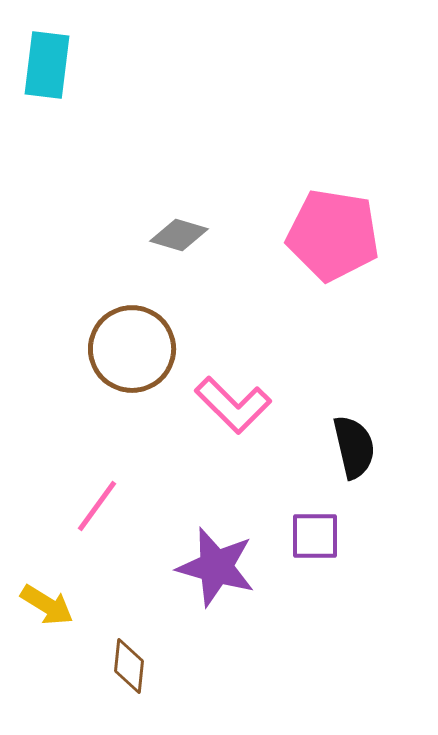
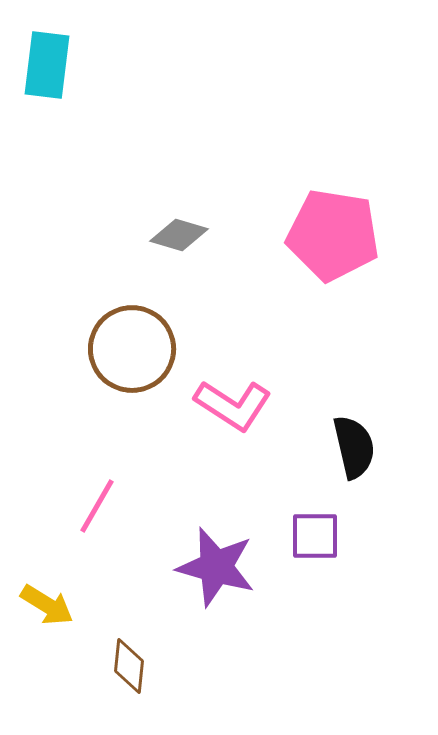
pink L-shape: rotated 12 degrees counterclockwise
pink line: rotated 6 degrees counterclockwise
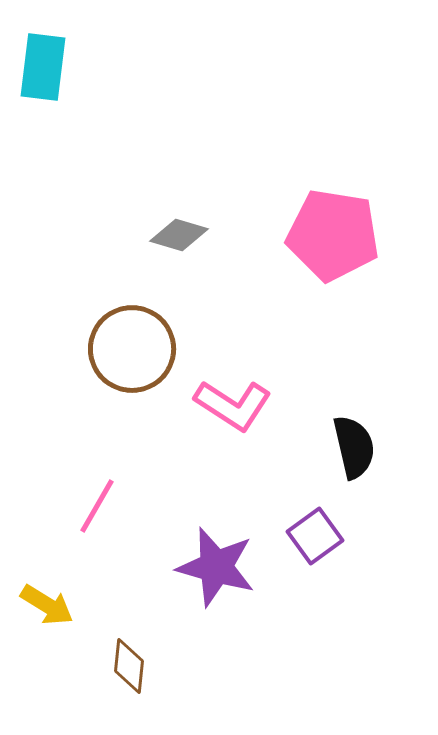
cyan rectangle: moved 4 px left, 2 px down
purple square: rotated 36 degrees counterclockwise
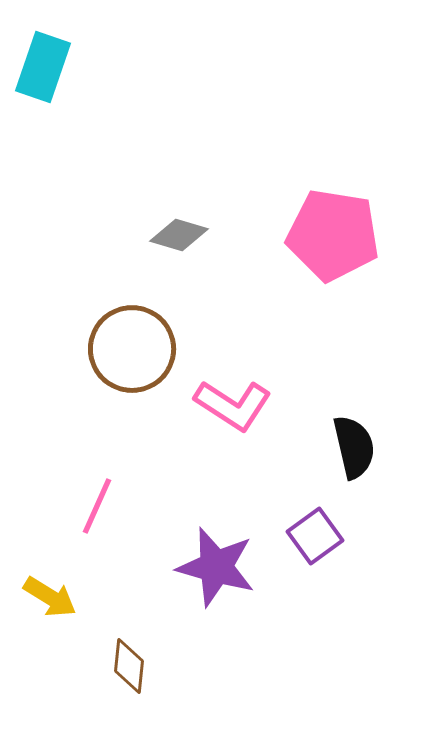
cyan rectangle: rotated 12 degrees clockwise
pink line: rotated 6 degrees counterclockwise
yellow arrow: moved 3 px right, 8 px up
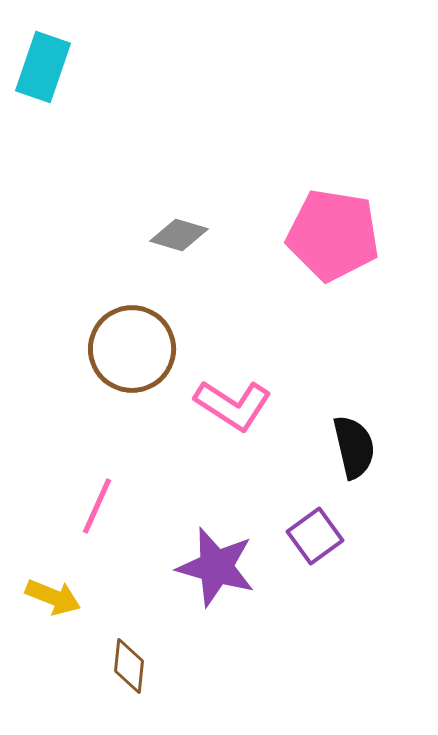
yellow arrow: moved 3 px right; rotated 10 degrees counterclockwise
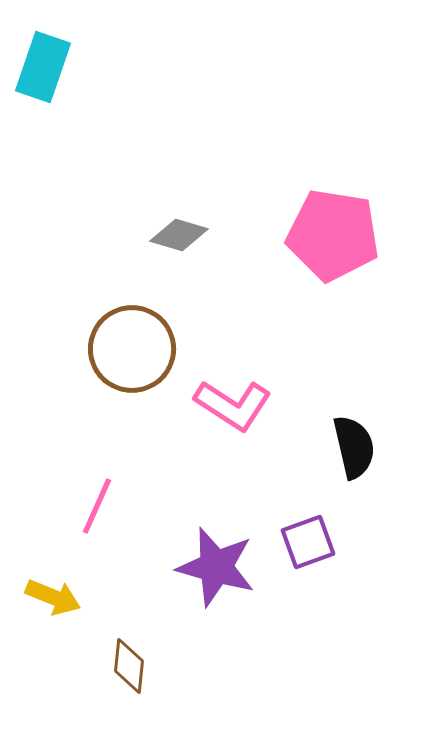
purple square: moved 7 px left, 6 px down; rotated 16 degrees clockwise
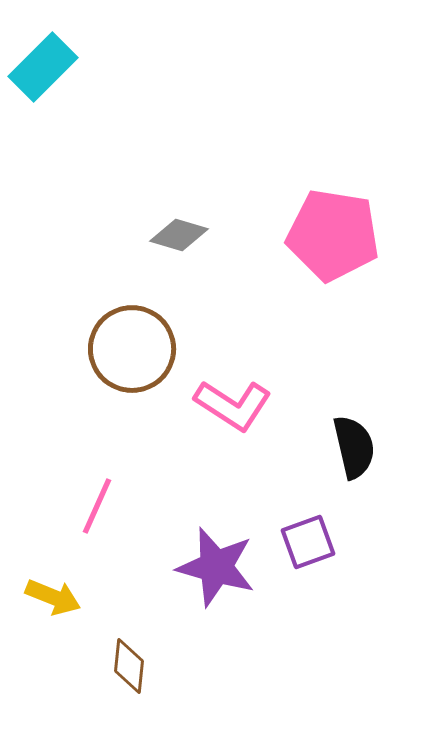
cyan rectangle: rotated 26 degrees clockwise
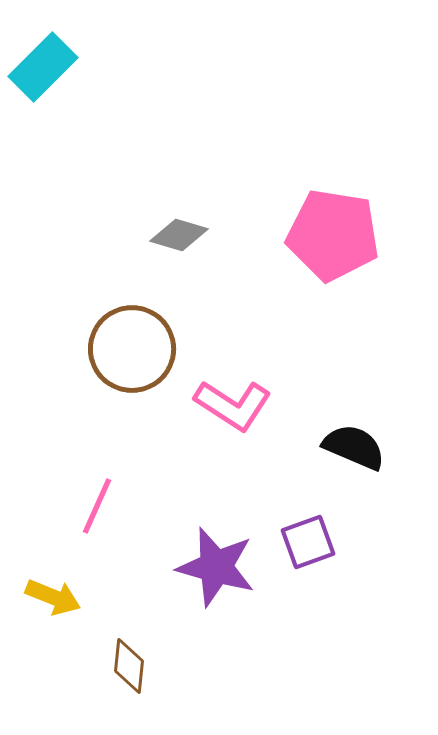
black semicircle: rotated 54 degrees counterclockwise
